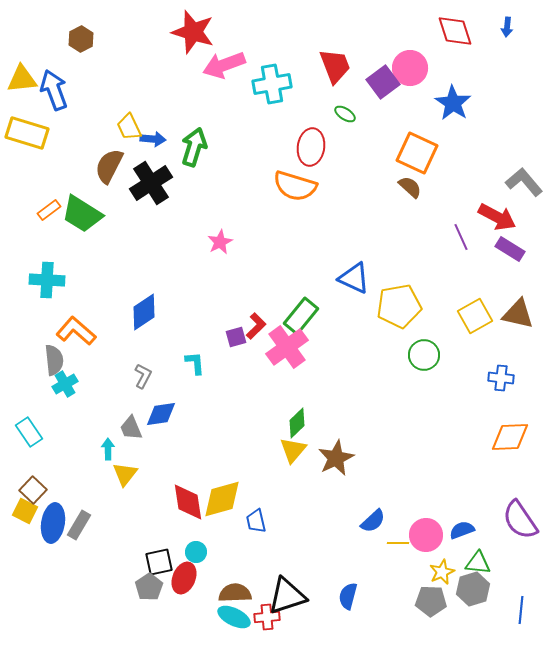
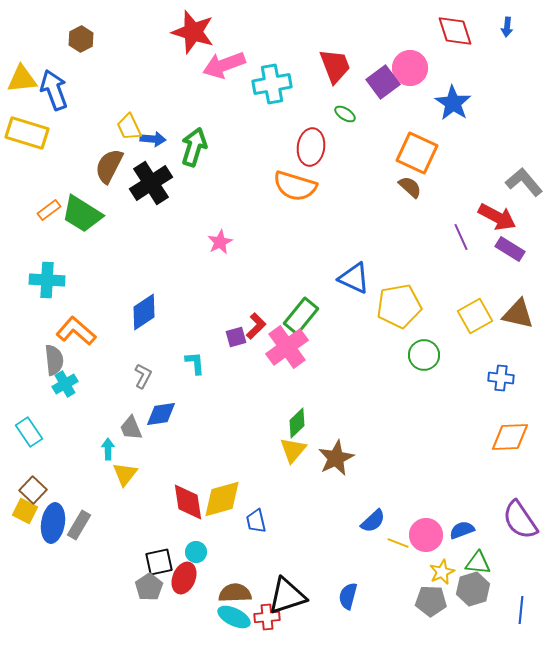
yellow line at (398, 543): rotated 20 degrees clockwise
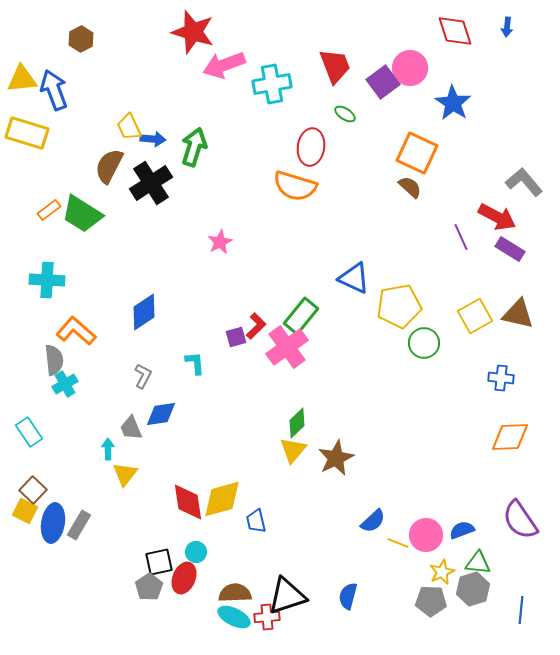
green circle at (424, 355): moved 12 px up
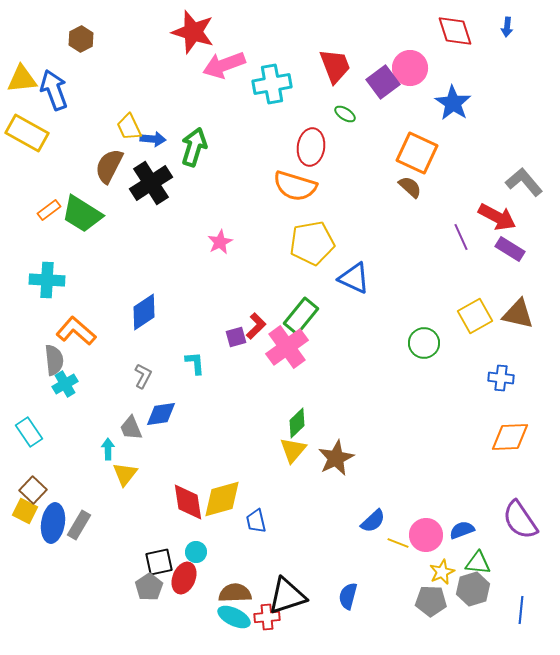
yellow rectangle at (27, 133): rotated 12 degrees clockwise
yellow pentagon at (399, 306): moved 87 px left, 63 px up
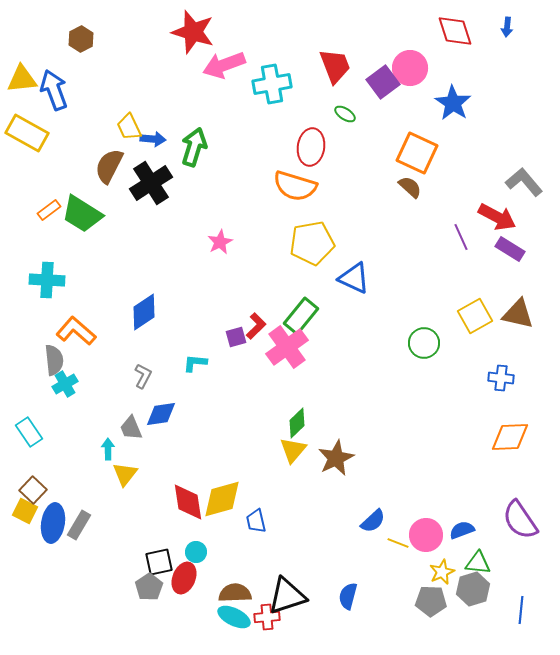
cyan L-shape at (195, 363): rotated 80 degrees counterclockwise
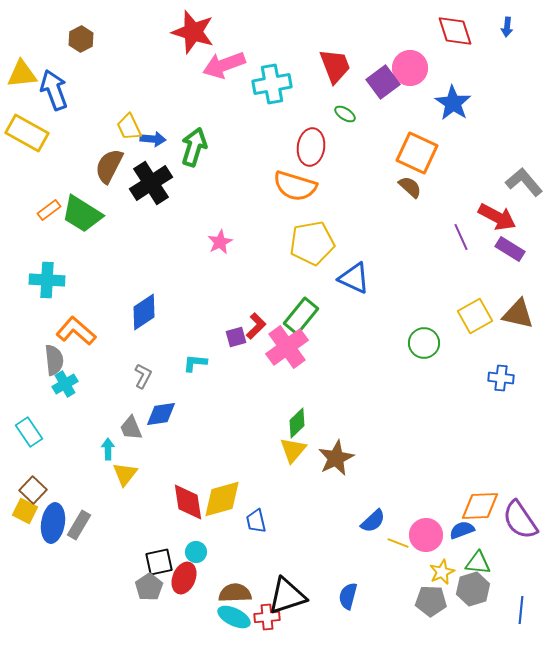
yellow triangle at (22, 79): moved 5 px up
orange diamond at (510, 437): moved 30 px left, 69 px down
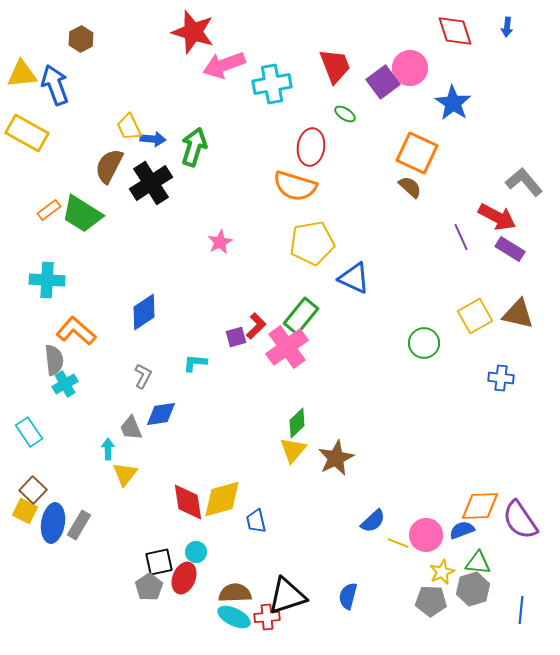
blue arrow at (54, 90): moved 1 px right, 5 px up
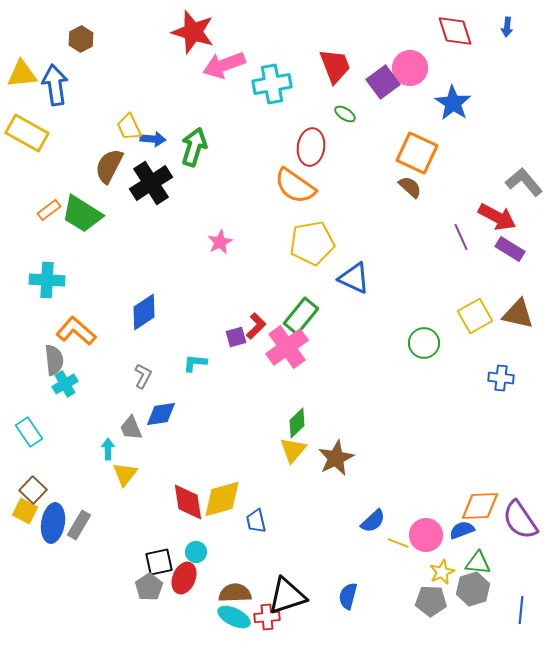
blue arrow at (55, 85): rotated 12 degrees clockwise
orange semicircle at (295, 186): rotated 18 degrees clockwise
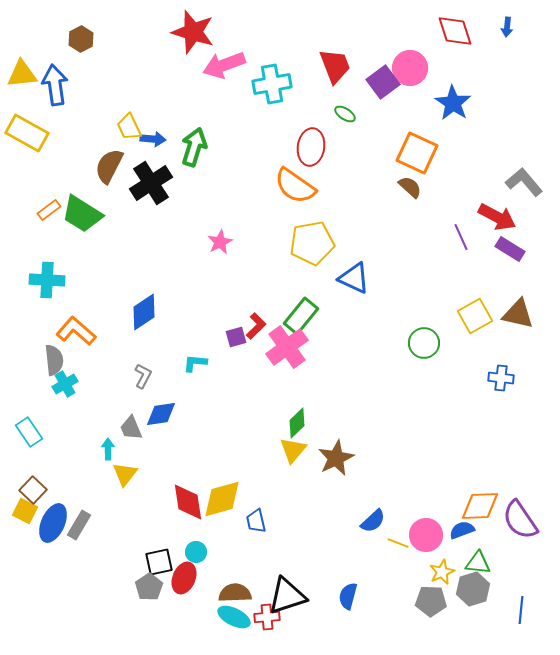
blue ellipse at (53, 523): rotated 15 degrees clockwise
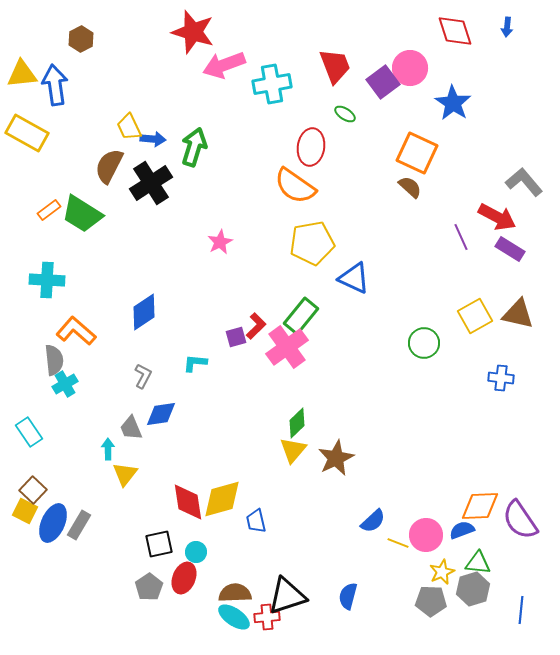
black square at (159, 562): moved 18 px up
cyan ellipse at (234, 617): rotated 8 degrees clockwise
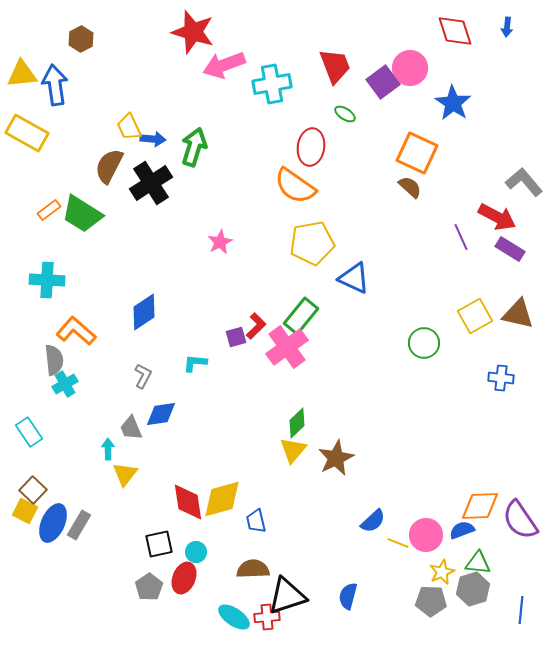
brown semicircle at (235, 593): moved 18 px right, 24 px up
